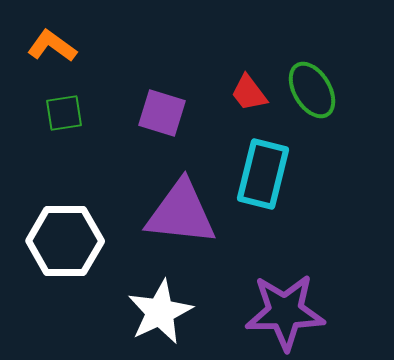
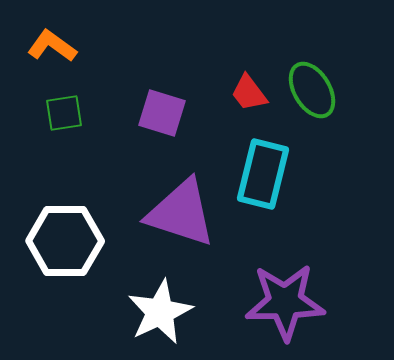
purple triangle: rotated 12 degrees clockwise
purple star: moved 10 px up
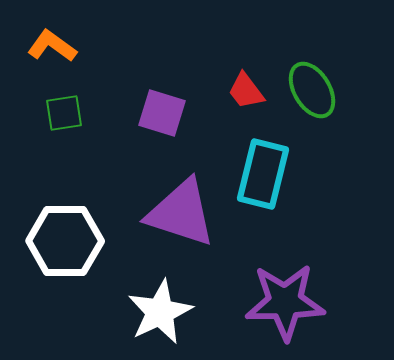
red trapezoid: moved 3 px left, 2 px up
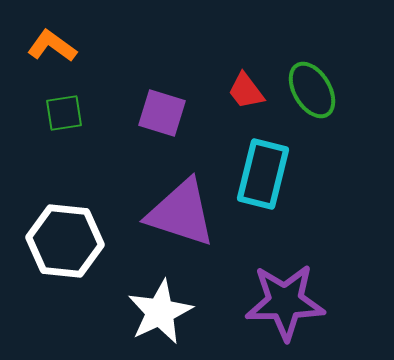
white hexagon: rotated 6 degrees clockwise
